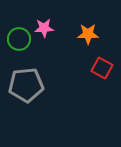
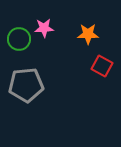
red square: moved 2 px up
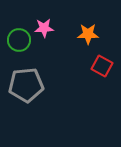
green circle: moved 1 px down
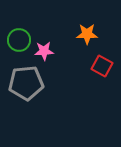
pink star: moved 23 px down
orange star: moved 1 px left
gray pentagon: moved 2 px up
